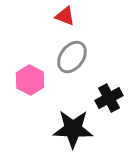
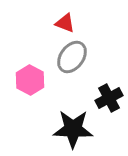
red triangle: moved 7 px down
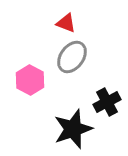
red triangle: moved 1 px right
black cross: moved 2 px left, 4 px down
black star: rotated 21 degrees counterclockwise
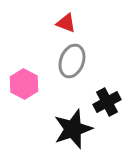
gray ellipse: moved 4 px down; rotated 16 degrees counterclockwise
pink hexagon: moved 6 px left, 4 px down
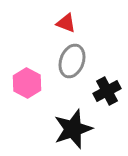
pink hexagon: moved 3 px right, 1 px up
black cross: moved 11 px up
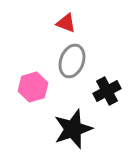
pink hexagon: moved 6 px right, 4 px down; rotated 16 degrees clockwise
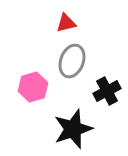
red triangle: rotated 35 degrees counterclockwise
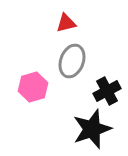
black star: moved 19 px right
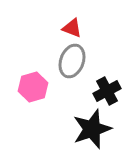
red triangle: moved 6 px right, 5 px down; rotated 35 degrees clockwise
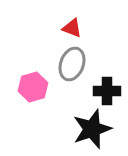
gray ellipse: moved 3 px down
black cross: rotated 28 degrees clockwise
